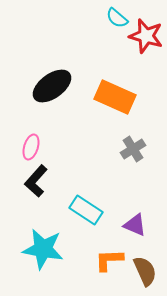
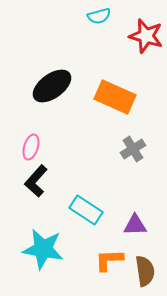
cyan semicircle: moved 18 px left, 2 px up; rotated 55 degrees counterclockwise
purple triangle: rotated 25 degrees counterclockwise
brown semicircle: rotated 16 degrees clockwise
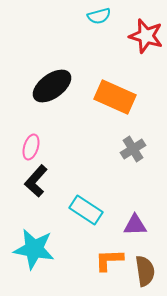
cyan star: moved 9 px left
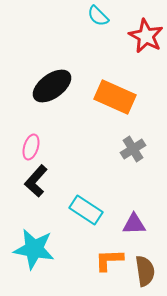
cyan semicircle: moved 1 px left; rotated 60 degrees clockwise
red star: rotated 12 degrees clockwise
purple triangle: moved 1 px left, 1 px up
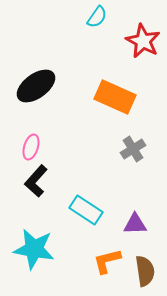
cyan semicircle: moved 1 px left, 1 px down; rotated 100 degrees counterclockwise
red star: moved 3 px left, 5 px down
black ellipse: moved 16 px left
purple triangle: moved 1 px right
orange L-shape: moved 2 px left, 1 px down; rotated 12 degrees counterclockwise
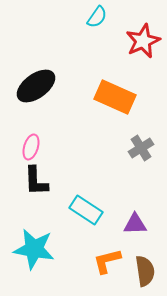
red star: rotated 20 degrees clockwise
gray cross: moved 8 px right, 1 px up
black L-shape: rotated 44 degrees counterclockwise
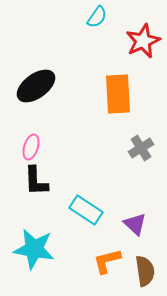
orange rectangle: moved 3 px right, 3 px up; rotated 63 degrees clockwise
purple triangle: rotated 45 degrees clockwise
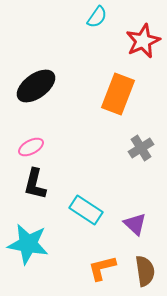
orange rectangle: rotated 24 degrees clockwise
pink ellipse: rotated 45 degrees clockwise
black L-shape: moved 1 px left, 3 px down; rotated 16 degrees clockwise
cyan star: moved 6 px left, 5 px up
orange L-shape: moved 5 px left, 7 px down
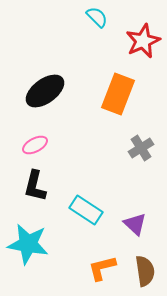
cyan semicircle: rotated 80 degrees counterclockwise
black ellipse: moved 9 px right, 5 px down
pink ellipse: moved 4 px right, 2 px up
black L-shape: moved 2 px down
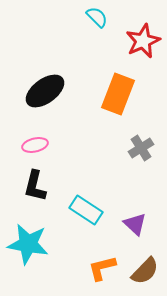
pink ellipse: rotated 15 degrees clockwise
brown semicircle: rotated 52 degrees clockwise
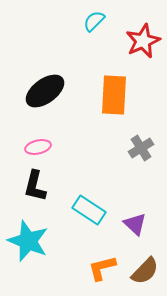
cyan semicircle: moved 3 px left, 4 px down; rotated 90 degrees counterclockwise
orange rectangle: moved 4 px left, 1 px down; rotated 18 degrees counterclockwise
pink ellipse: moved 3 px right, 2 px down
cyan rectangle: moved 3 px right
cyan star: moved 3 px up; rotated 12 degrees clockwise
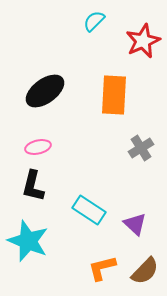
black L-shape: moved 2 px left
